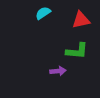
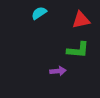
cyan semicircle: moved 4 px left
green L-shape: moved 1 px right, 1 px up
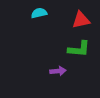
cyan semicircle: rotated 21 degrees clockwise
green L-shape: moved 1 px right, 1 px up
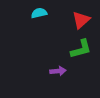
red triangle: rotated 30 degrees counterclockwise
green L-shape: moved 2 px right; rotated 20 degrees counterclockwise
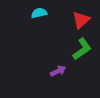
green L-shape: moved 1 px right; rotated 20 degrees counterclockwise
purple arrow: rotated 21 degrees counterclockwise
